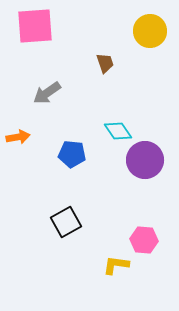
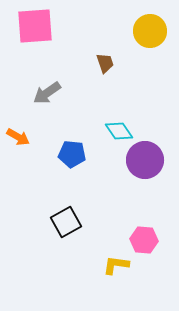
cyan diamond: moved 1 px right
orange arrow: rotated 40 degrees clockwise
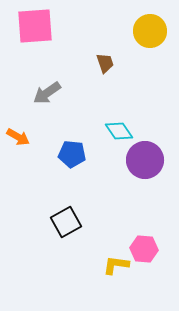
pink hexagon: moved 9 px down
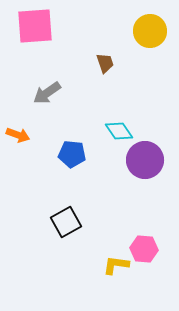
orange arrow: moved 2 px up; rotated 10 degrees counterclockwise
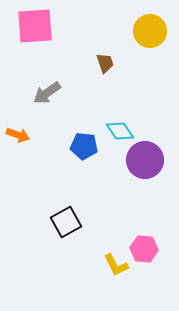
cyan diamond: moved 1 px right
blue pentagon: moved 12 px right, 8 px up
yellow L-shape: rotated 124 degrees counterclockwise
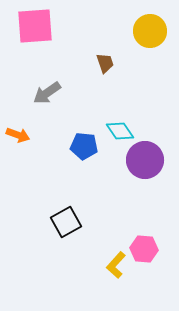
yellow L-shape: rotated 68 degrees clockwise
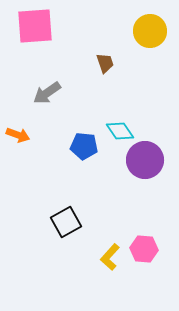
yellow L-shape: moved 6 px left, 8 px up
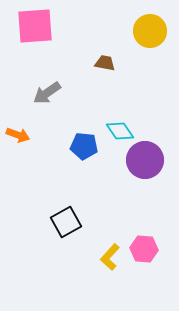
brown trapezoid: rotated 60 degrees counterclockwise
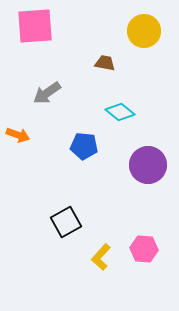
yellow circle: moved 6 px left
cyan diamond: moved 19 px up; rotated 16 degrees counterclockwise
purple circle: moved 3 px right, 5 px down
yellow L-shape: moved 9 px left
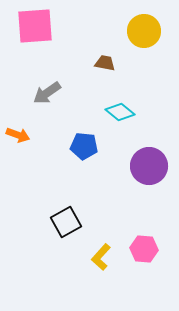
purple circle: moved 1 px right, 1 px down
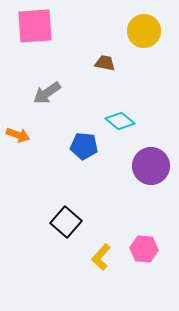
cyan diamond: moved 9 px down
purple circle: moved 2 px right
black square: rotated 20 degrees counterclockwise
